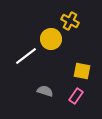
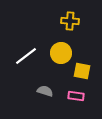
yellow cross: rotated 24 degrees counterclockwise
yellow circle: moved 10 px right, 14 px down
pink rectangle: rotated 63 degrees clockwise
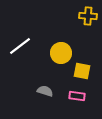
yellow cross: moved 18 px right, 5 px up
white line: moved 6 px left, 10 px up
pink rectangle: moved 1 px right
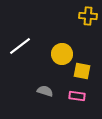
yellow circle: moved 1 px right, 1 px down
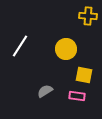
white line: rotated 20 degrees counterclockwise
yellow circle: moved 4 px right, 5 px up
yellow square: moved 2 px right, 4 px down
gray semicircle: rotated 49 degrees counterclockwise
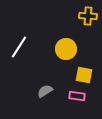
white line: moved 1 px left, 1 px down
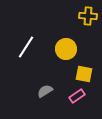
white line: moved 7 px right
yellow square: moved 1 px up
pink rectangle: rotated 42 degrees counterclockwise
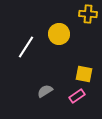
yellow cross: moved 2 px up
yellow circle: moved 7 px left, 15 px up
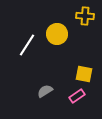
yellow cross: moved 3 px left, 2 px down
yellow circle: moved 2 px left
white line: moved 1 px right, 2 px up
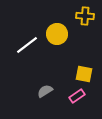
white line: rotated 20 degrees clockwise
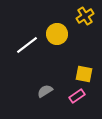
yellow cross: rotated 36 degrees counterclockwise
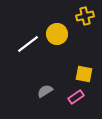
yellow cross: rotated 18 degrees clockwise
white line: moved 1 px right, 1 px up
pink rectangle: moved 1 px left, 1 px down
